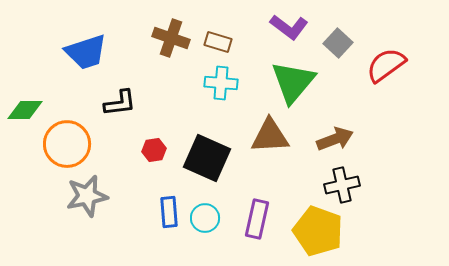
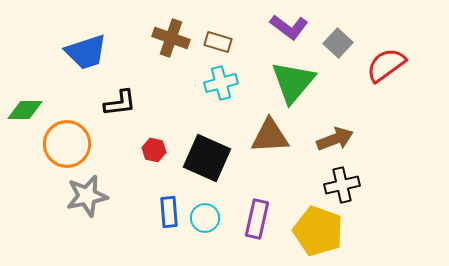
cyan cross: rotated 20 degrees counterclockwise
red hexagon: rotated 20 degrees clockwise
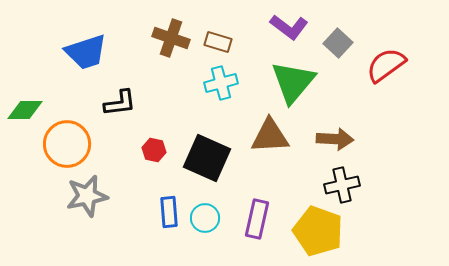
brown arrow: rotated 24 degrees clockwise
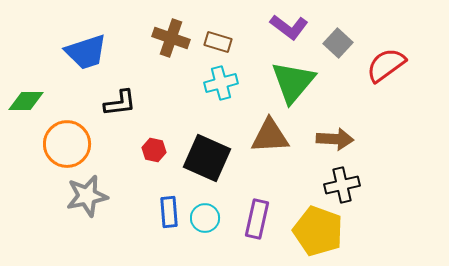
green diamond: moved 1 px right, 9 px up
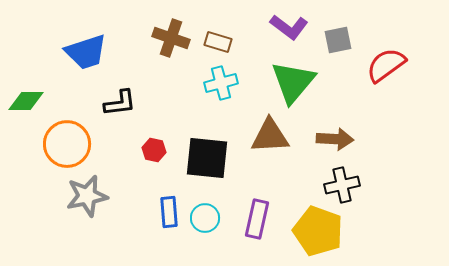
gray square: moved 3 px up; rotated 36 degrees clockwise
black square: rotated 18 degrees counterclockwise
